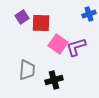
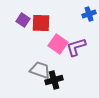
purple square: moved 1 px right, 3 px down; rotated 24 degrees counterclockwise
gray trapezoid: moved 13 px right; rotated 75 degrees counterclockwise
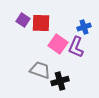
blue cross: moved 5 px left, 13 px down
purple L-shape: rotated 50 degrees counterclockwise
black cross: moved 6 px right, 1 px down
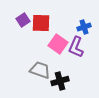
purple square: rotated 24 degrees clockwise
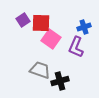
pink square: moved 7 px left, 5 px up
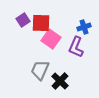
gray trapezoid: rotated 85 degrees counterclockwise
black cross: rotated 30 degrees counterclockwise
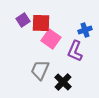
blue cross: moved 1 px right, 3 px down
purple L-shape: moved 1 px left, 4 px down
black cross: moved 3 px right, 1 px down
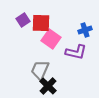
purple L-shape: moved 1 px right, 1 px down; rotated 100 degrees counterclockwise
black cross: moved 15 px left, 4 px down
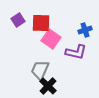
purple square: moved 5 px left
